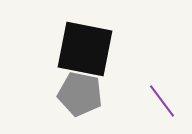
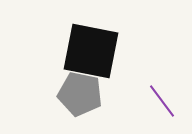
black square: moved 6 px right, 2 px down
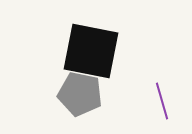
purple line: rotated 21 degrees clockwise
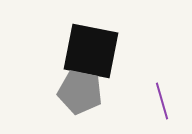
gray pentagon: moved 2 px up
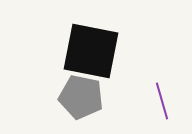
gray pentagon: moved 1 px right, 5 px down
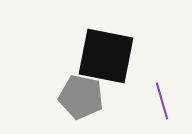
black square: moved 15 px right, 5 px down
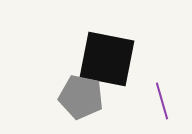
black square: moved 1 px right, 3 px down
